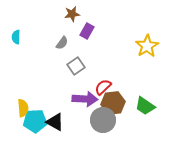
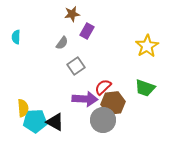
green trapezoid: moved 18 px up; rotated 15 degrees counterclockwise
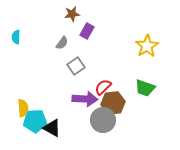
black triangle: moved 3 px left, 6 px down
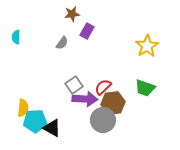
gray square: moved 2 px left, 19 px down
yellow semicircle: rotated 12 degrees clockwise
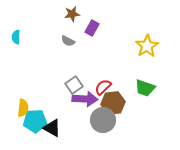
purple rectangle: moved 5 px right, 3 px up
gray semicircle: moved 6 px right, 2 px up; rotated 80 degrees clockwise
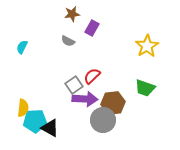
cyan semicircle: moved 6 px right, 10 px down; rotated 24 degrees clockwise
red semicircle: moved 11 px left, 11 px up
black triangle: moved 2 px left
